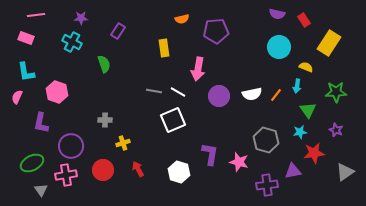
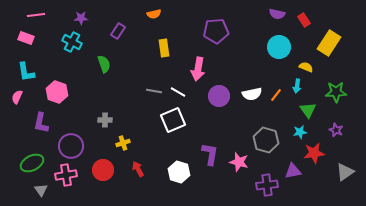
orange semicircle at (182, 19): moved 28 px left, 5 px up
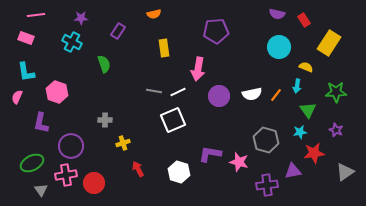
white line at (178, 92): rotated 56 degrees counterclockwise
purple L-shape at (210, 154): rotated 90 degrees counterclockwise
red circle at (103, 170): moved 9 px left, 13 px down
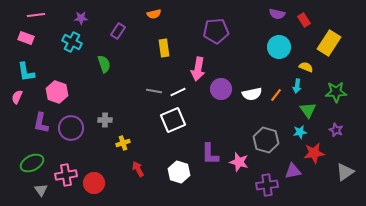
purple circle at (219, 96): moved 2 px right, 7 px up
purple circle at (71, 146): moved 18 px up
purple L-shape at (210, 154): rotated 100 degrees counterclockwise
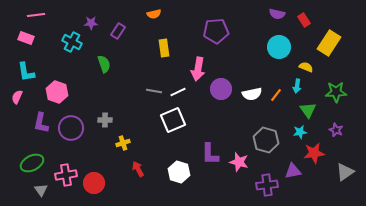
purple star at (81, 18): moved 10 px right, 5 px down
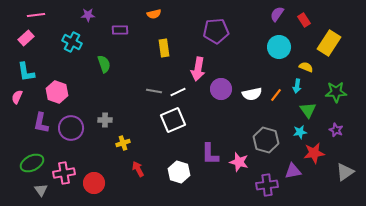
purple semicircle at (277, 14): rotated 112 degrees clockwise
purple star at (91, 23): moved 3 px left, 8 px up
purple rectangle at (118, 31): moved 2 px right, 1 px up; rotated 56 degrees clockwise
pink rectangle at (26, 38): rotated 63 degrees counterclockwise
pink cross at (66, 175): moved 2 px left, 2 px up
